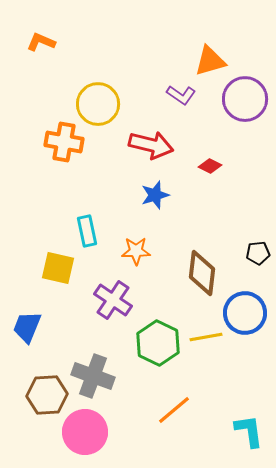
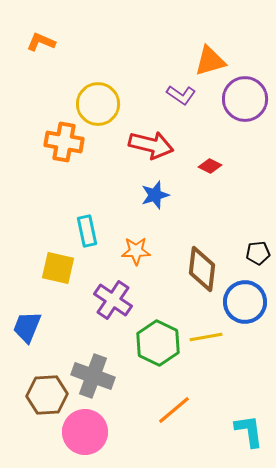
brown diamond: moved 4 px up
blue circle: moved 11 px up
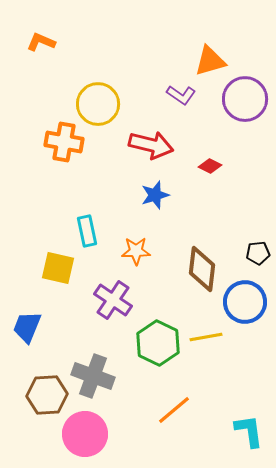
pink circle: moved 2 px down
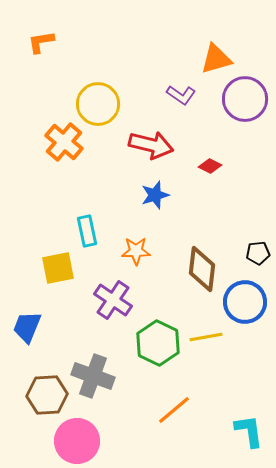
orange L-shape: rotated 32 degrees counterclockwise
orange triangle: moved 6 px right, 2 px up
orange cross: rotated 30 degrees clockwise
yellow square: rotated 24 degrees counterclockwise
pink circle: moved 8 px left, 7 px down
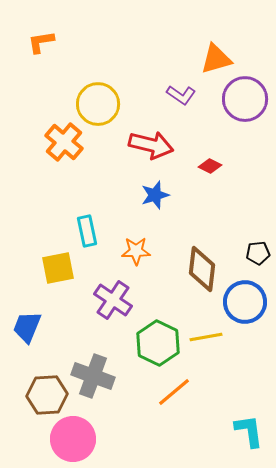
orange line: moved 18 px up
pink circle: moved 4 px left, 2 px up
